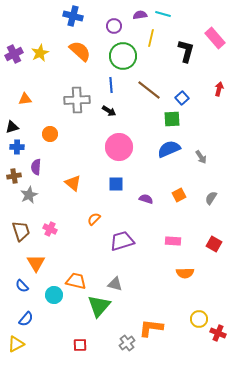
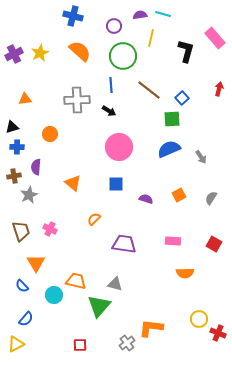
purple trapezoid at (122, 241): moved 2 px right, 3 px down; rotated 25 degrees clockwise
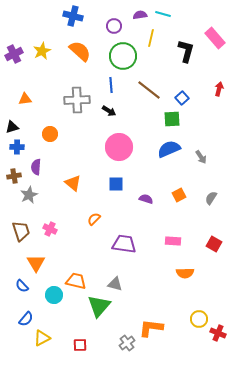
yellow star at (40, 53): moved 2 px right, 2 px up
yellow triangle at (16, 344): moved 26 px right, 6 px up
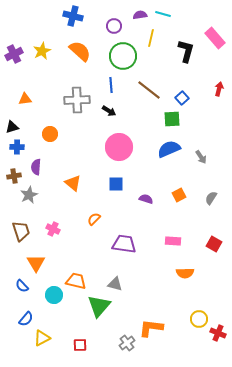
pink cross at (50, 229): moved 3 px right
